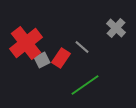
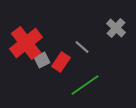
red rectangle: moved 4 px down
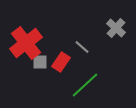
gray square: moved 2 px left, 2 px down; rotated 28 degrees clockwise
green line: rotated 8 degrees counterclockwise
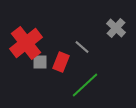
red rectangle: rotated 12 degrees counterclockwise
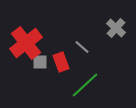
red rectangle: rotated 42 degrees counterclockwise
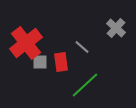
red rectangle: rotated 12 degrees clockwise
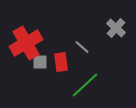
red cross: rotated 8 degrees clockwise
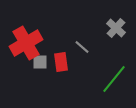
green line: moved 29 px right, 6 px up; rotated 8 degrees counterclockwise
